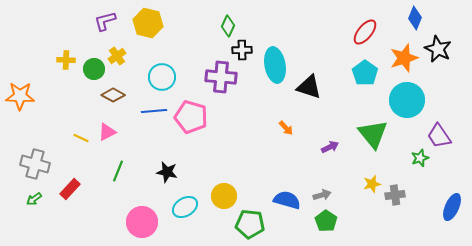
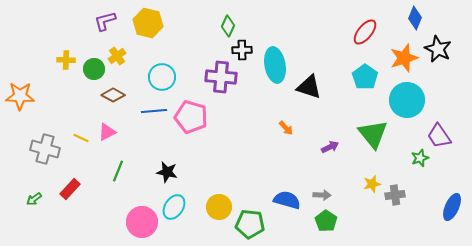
cyan pentagon at (365, 73): moved 4 px down
gray cross at (35, 164): moved 10 px right, 15 px up
gray arrow at (322, 195): rotated 18 degrees clockwise
yellow circle at (224, 196): moved 5 px left, 11 px down
cyan ellipse at (185, 207): moved 11 px left; rotated 25 degrees counterclockwise
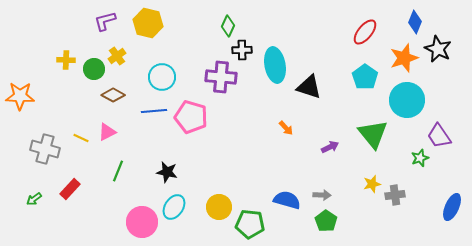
blue diamond at (415, 18): moved 4 px down
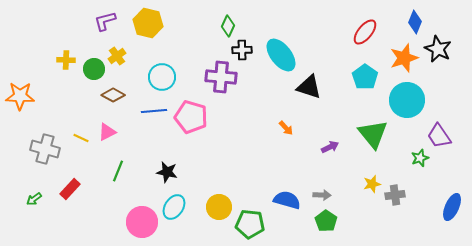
cyan ellipse at (275, 65): moved 6 px right, 10 px up; rotated 28 degrees counterclockwise
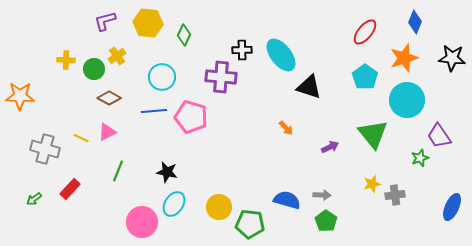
yellow hexagon at (148, 23): rotated 8 degrees counterclockwise
green diamond at (228, 26): moved 44 px left, 9 px down
black star at (438, 49): moved 14 px right, 9 px down; rotated 20 degrees counterclockwise
brown diamond at (113, 95): moved 4 px left, 3 px down
cyan ellipse at (174, 207): moved 3 px up
